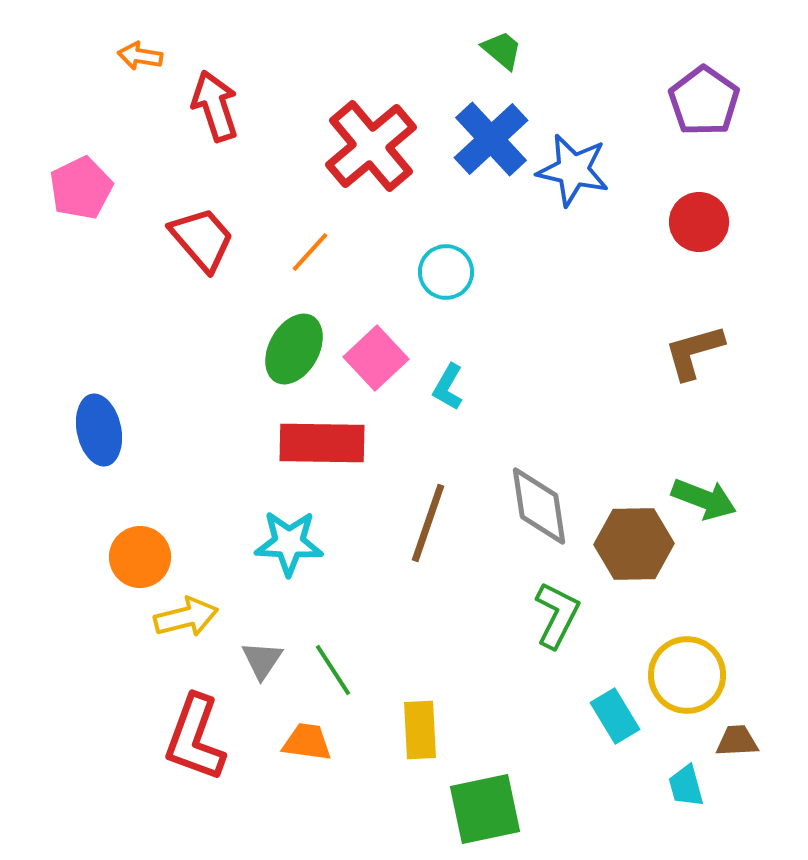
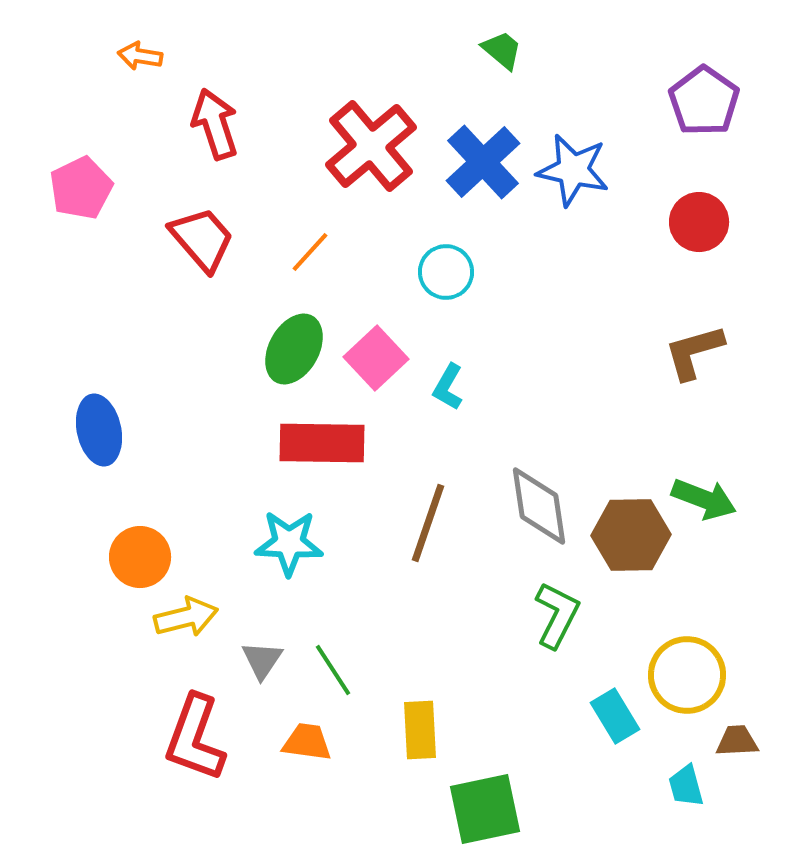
red arrow: moved 18 px down
blue cross: moved 8 px left, 23 px down
brown hexagon: moved 3 px left, 9 px up
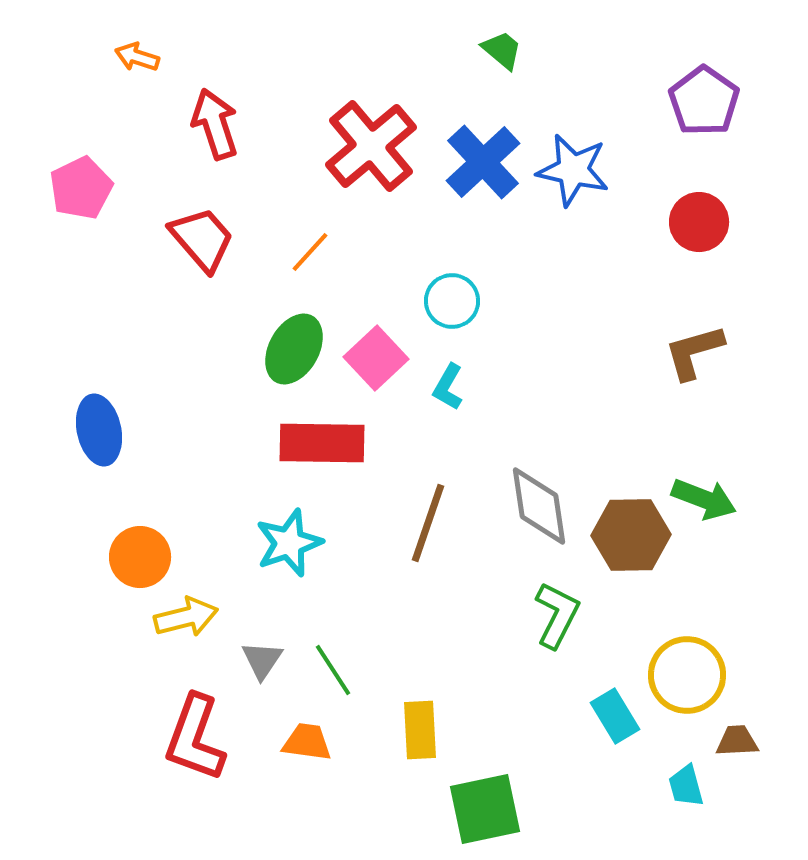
orange arrow: moved 3 px left, 1 px down; rotated 9 degrees clockwise
cyan circle: moved 6 px right, 29 px down
cyan star: rotated 22 degrees counterclockwise
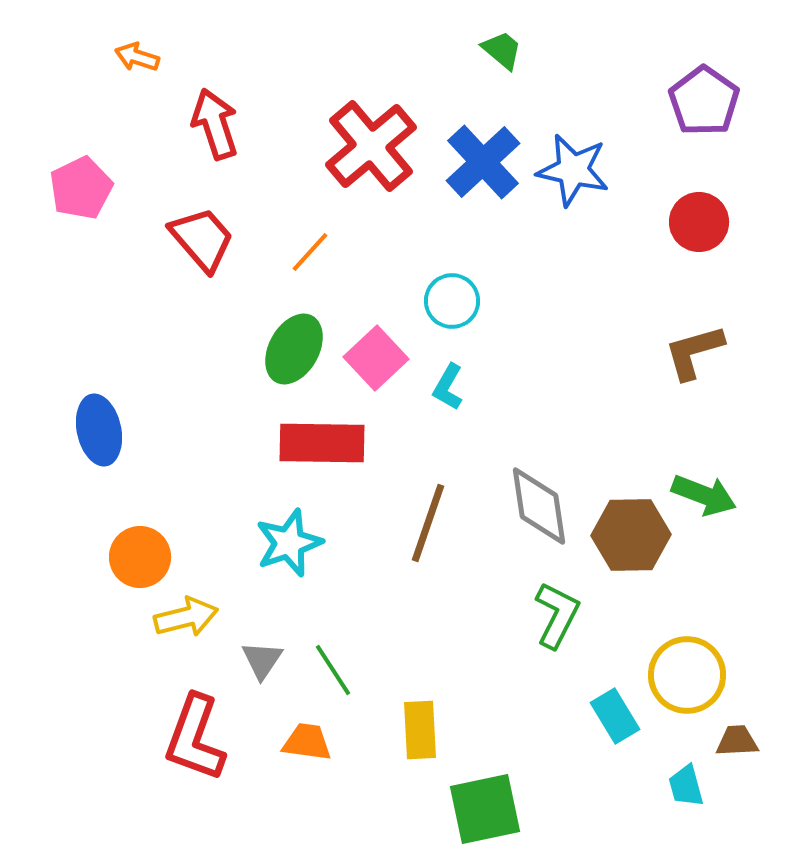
green arrow: moved 4 px up
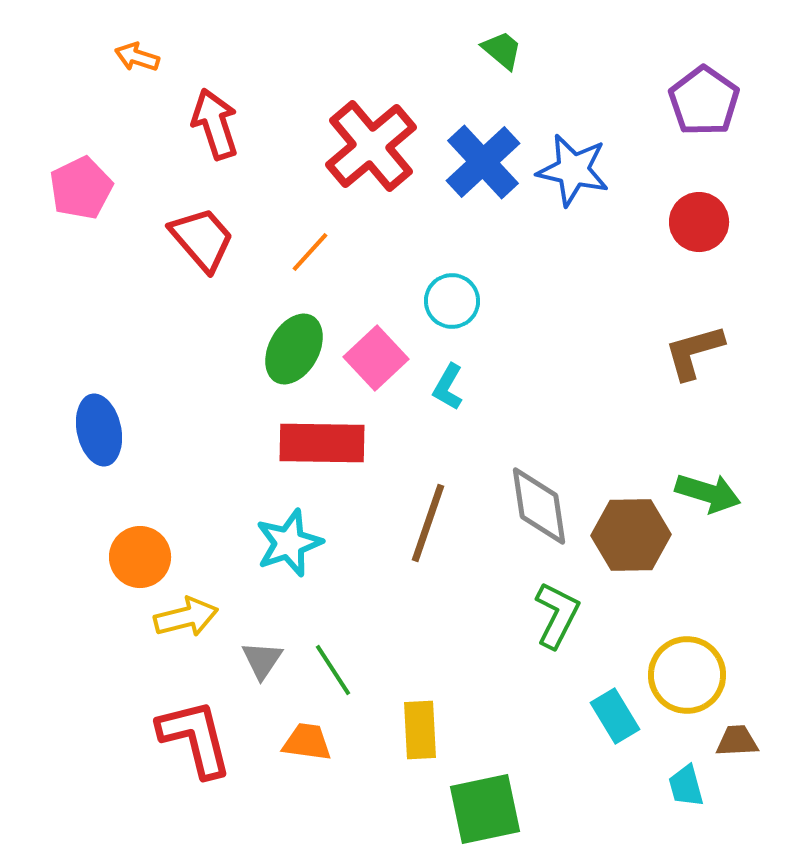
green arrow: moved 4 px right, 2 px up; rotated 4 degrees counterclockwise
red L-shape: rotated 146 degrees clockwise
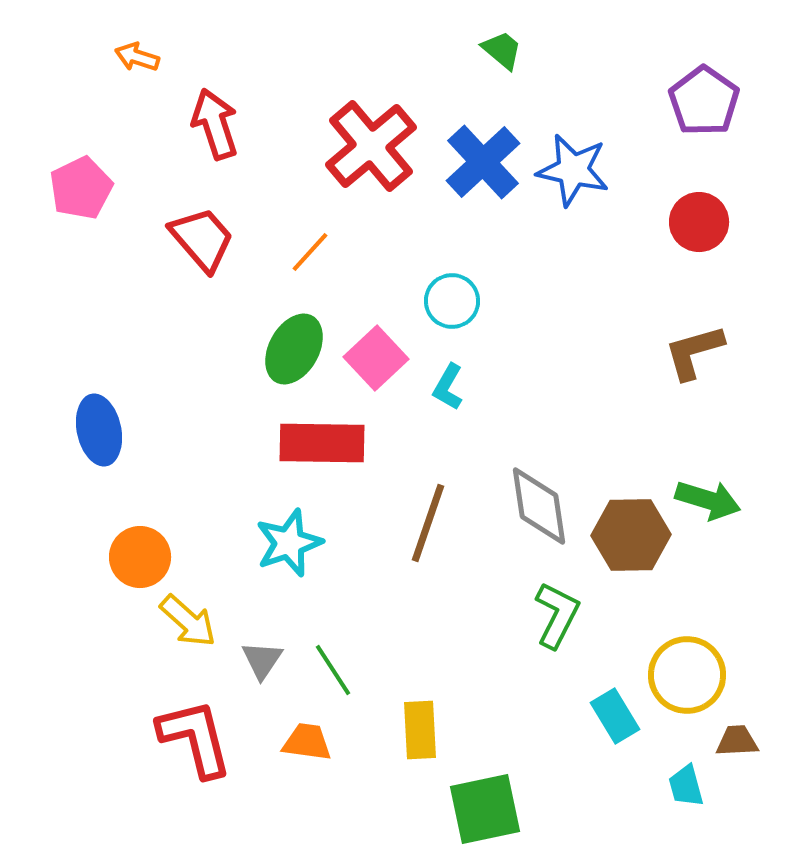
green arrow: moved 7 px down
yellow arrow: moved 2 px right, 4 px down; rotated 56 degrees clockwise
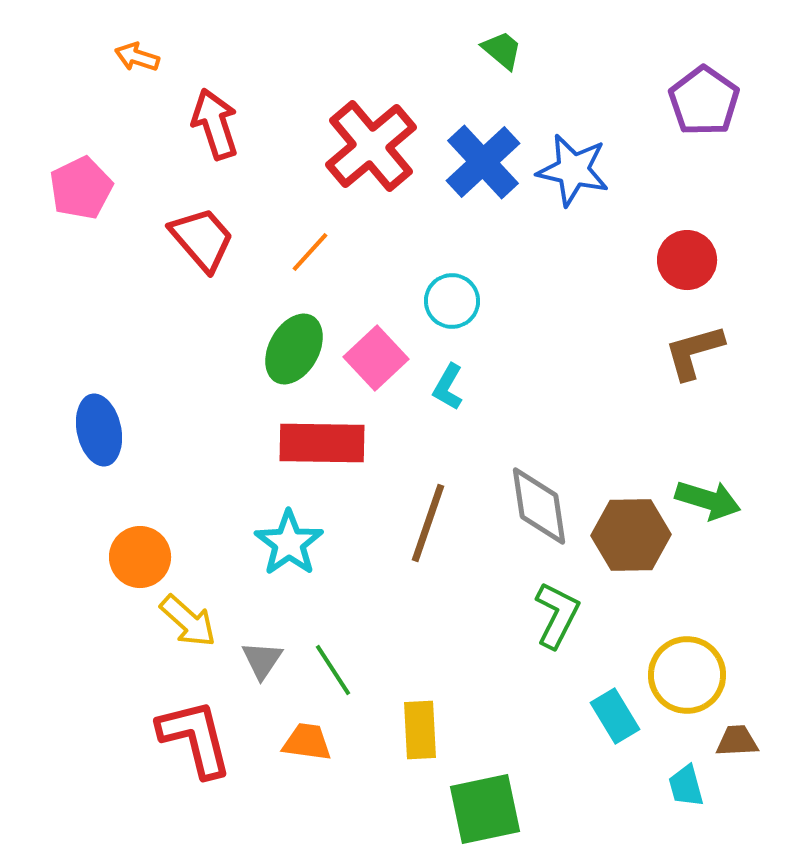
red circle: moved 12 px left, 38 px down
cyan star: rotated 16 degrees counterclockwise
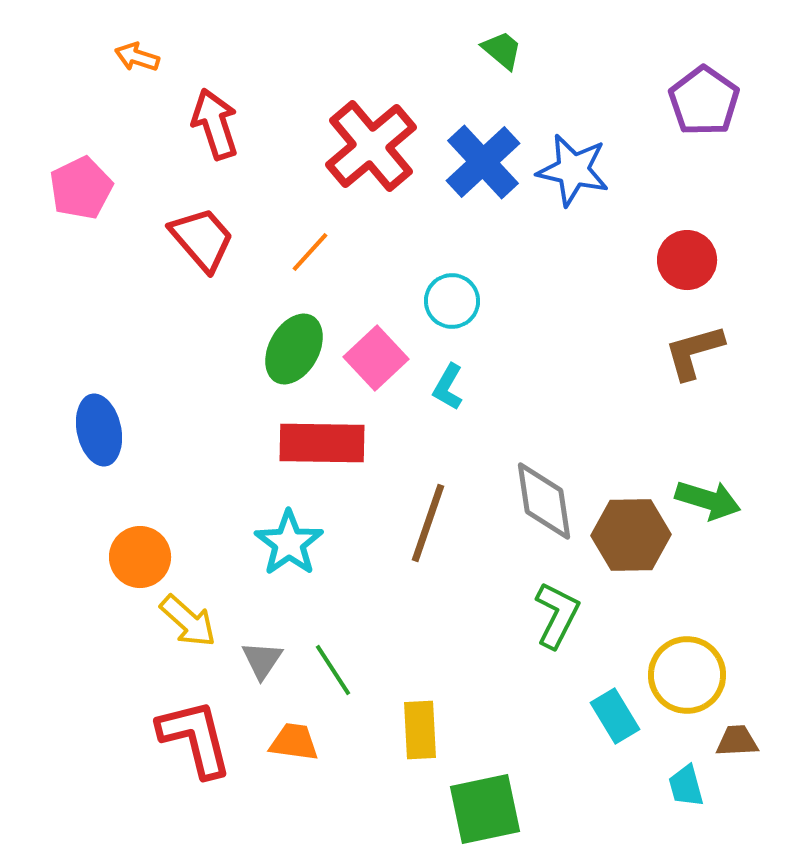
gray diamond: moved 5 px right, 5 px up
orange trapezoid: moved 13 px left
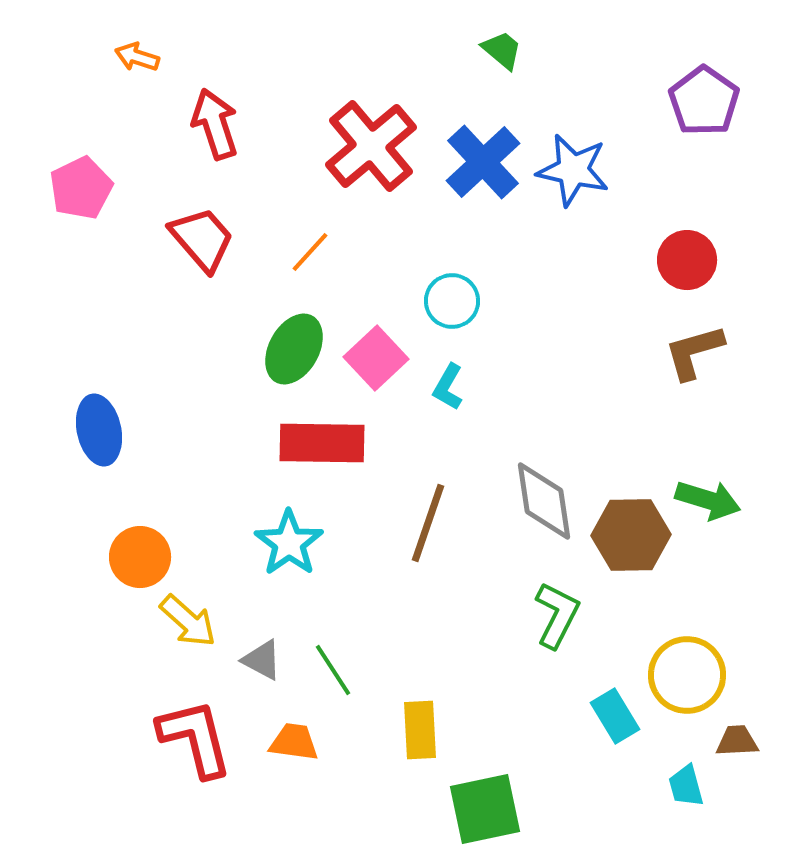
gray triangle: rotated 36 degrees counterclockwise
